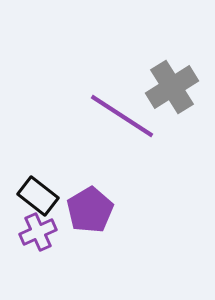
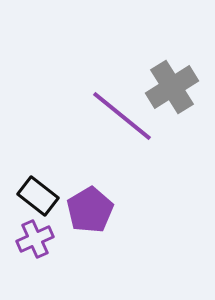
purple line: rotated 6 degrees clockwise
purple cross: moved 3 px left, 7 px down
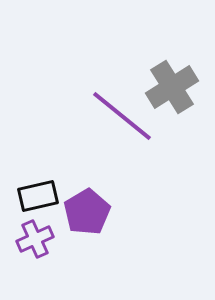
black rectangle: rotated 51 degrees counterclockwise
purple pentagon: moved 3 px left, 2 px down
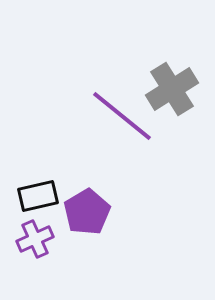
gray cross: moved 2 px down
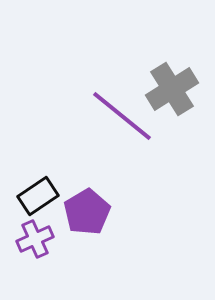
black rectangle: rotated 21 degrees counterclockwise
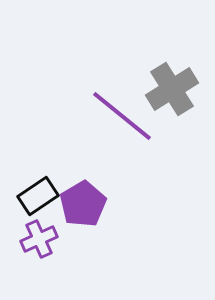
purple pentagon: moved 4 px left, 8 px up
purple cross: moved 4 px right
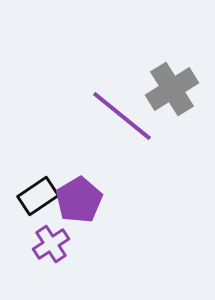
purple pentagon: moved 4 px left, 4 px up
purple cross: moved 12 px right, 5 px down; rotated 9 degrees counterclockwise
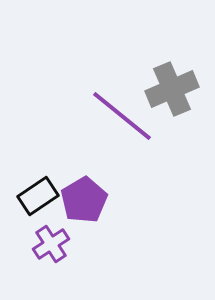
gray cross: rotated 9 degrees clockwise
purple pentagon: moved 5 px right
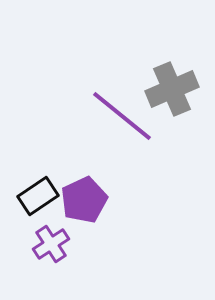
purple pentagon: rotated 6 degrees clockwise
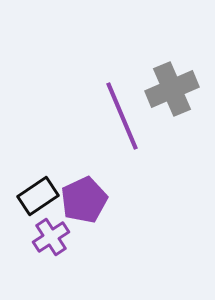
purple line: rotated 28 degrees clockwise
purple cross: moved 7 px up
